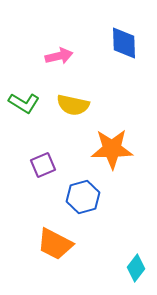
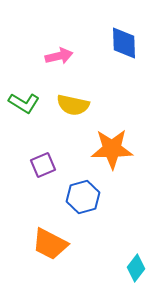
orange trapezoid: moved 5 px left
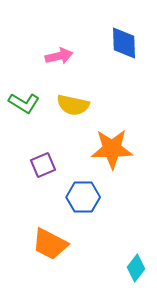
blue hexagon: rotated 16 degrees clockwise
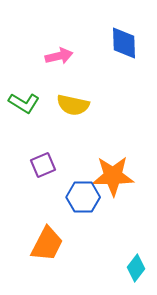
orange star: moved 1 px right, 27 px down
orange trapezoid: moved 3 px left; rotated 90 degrees counterclockwise
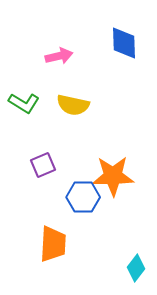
orange trapezoid: moved 6 px right; rotated 24 degrees counterclockwise
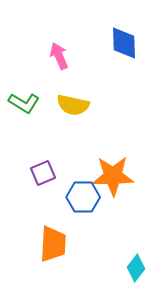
pink arrow: rotated 100 degrees counterclockwise
purple square: moved 8 px down
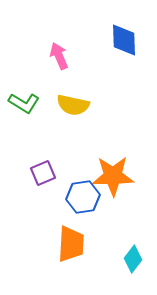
blue diamond: moved 3 px up
blue hexagon: rotated 8 degrees counterclockwise
orange trapezoid: moved 18 px right
cyan diamond: moved 3 px left, 9 px up
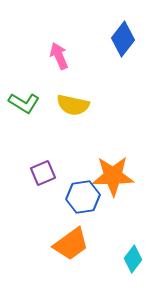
blue diamond: moved 1 px left, 1 px up; rotated 40 degrees clockwise
orange trapezoid: rotated 51 degrees clockwise
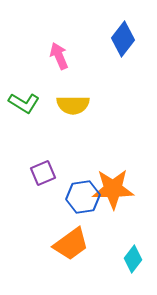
yellow semicircle: rotated 12 degrees counterclockwise
orange star: moved 13 px down
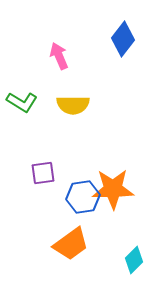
green L-shape: moved 2 px left, 1 px up
purple square: rotated 15 degrees clockwise
cyan diamond: moved 1 px right, 1 px down; rotated 8 degrees clockwise
